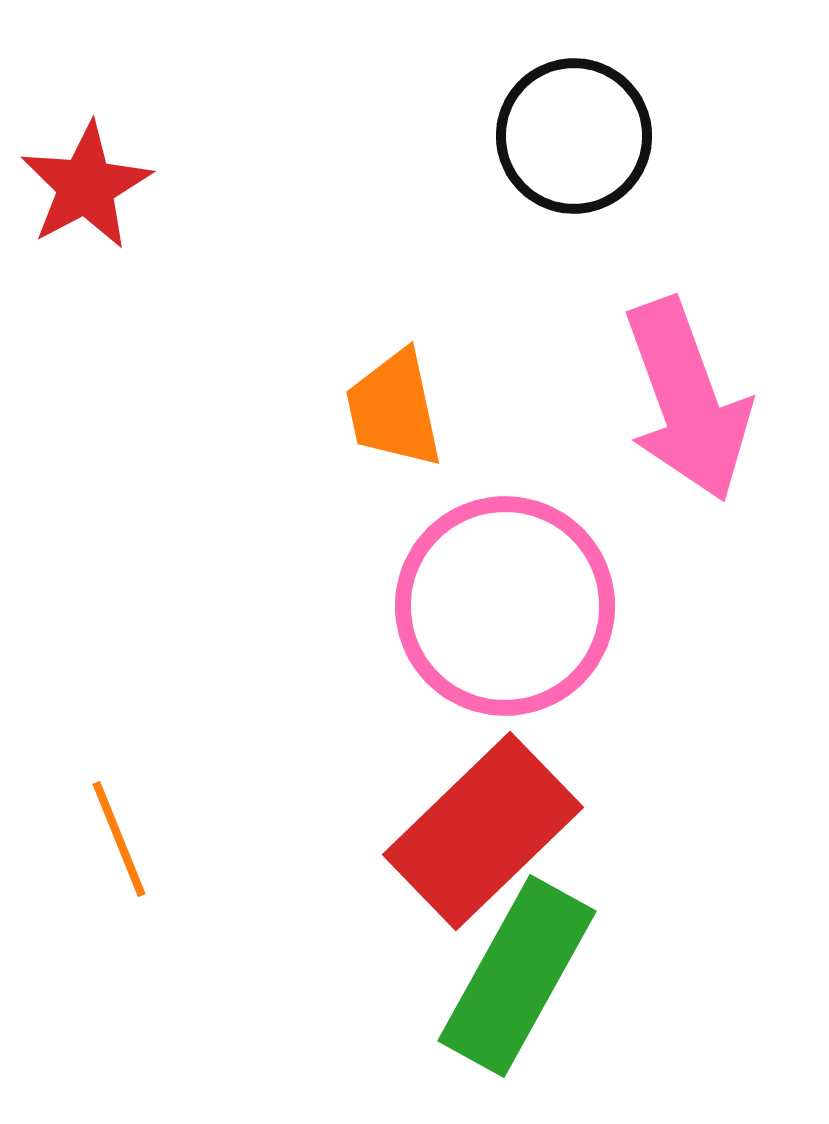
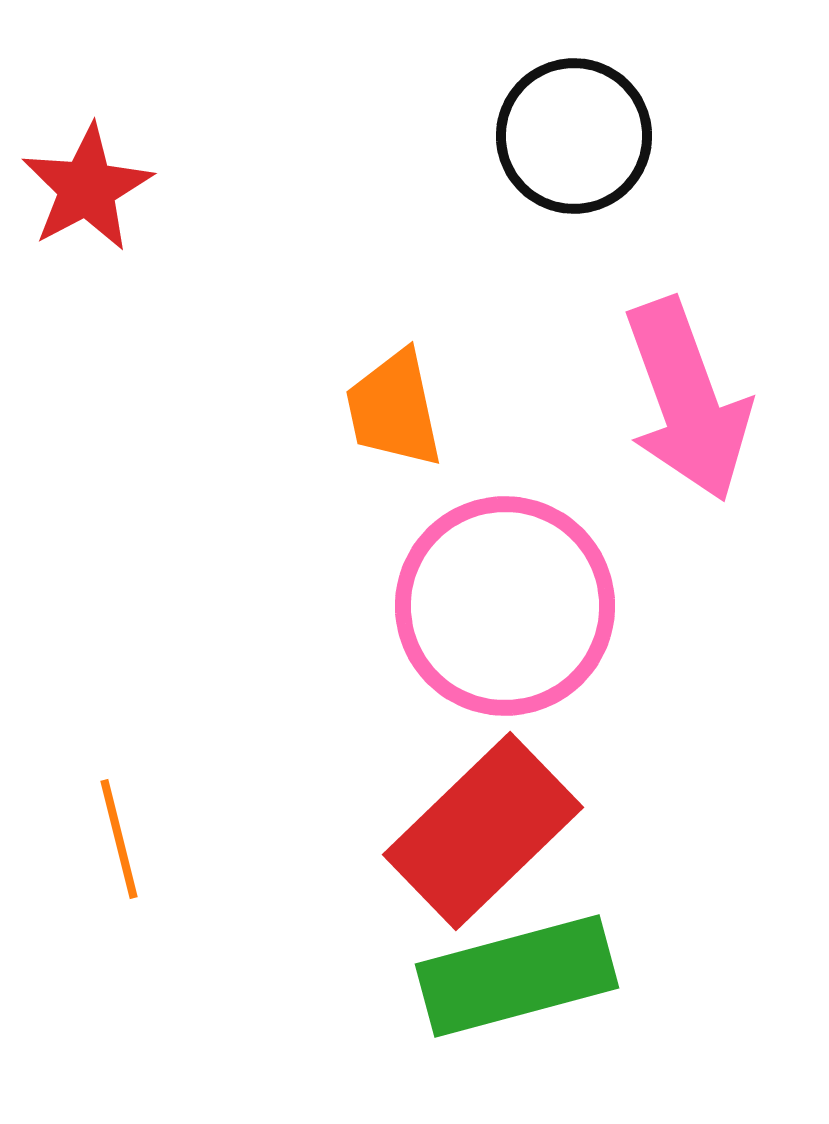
red star: moved 1 px right, 2 px down
orange line: rotated 8 degrees clockwise
green rectangle: rotated 46 degrees clockwise
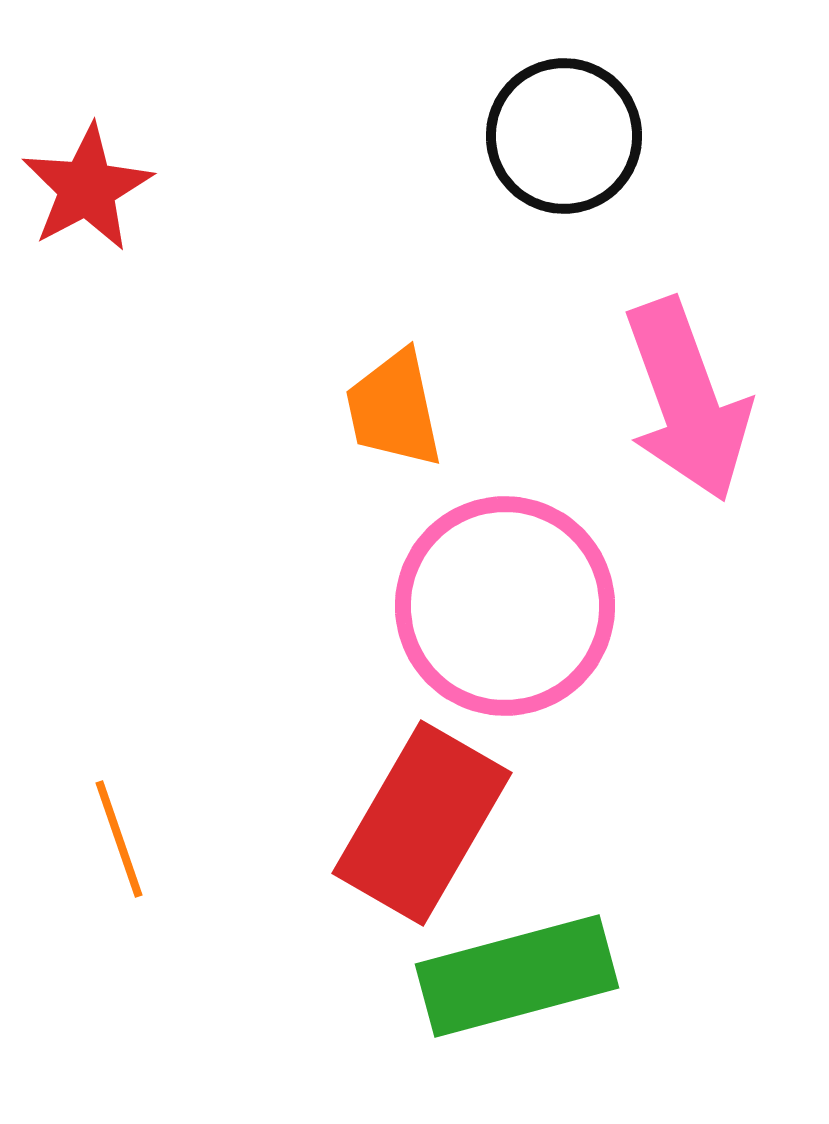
black circle: moved 10 px left
red rectangle: moved 61 px left, 8 px up; rotated 16 degrees counterclockwise
orange line: rotated 5 degrees counterclockwise
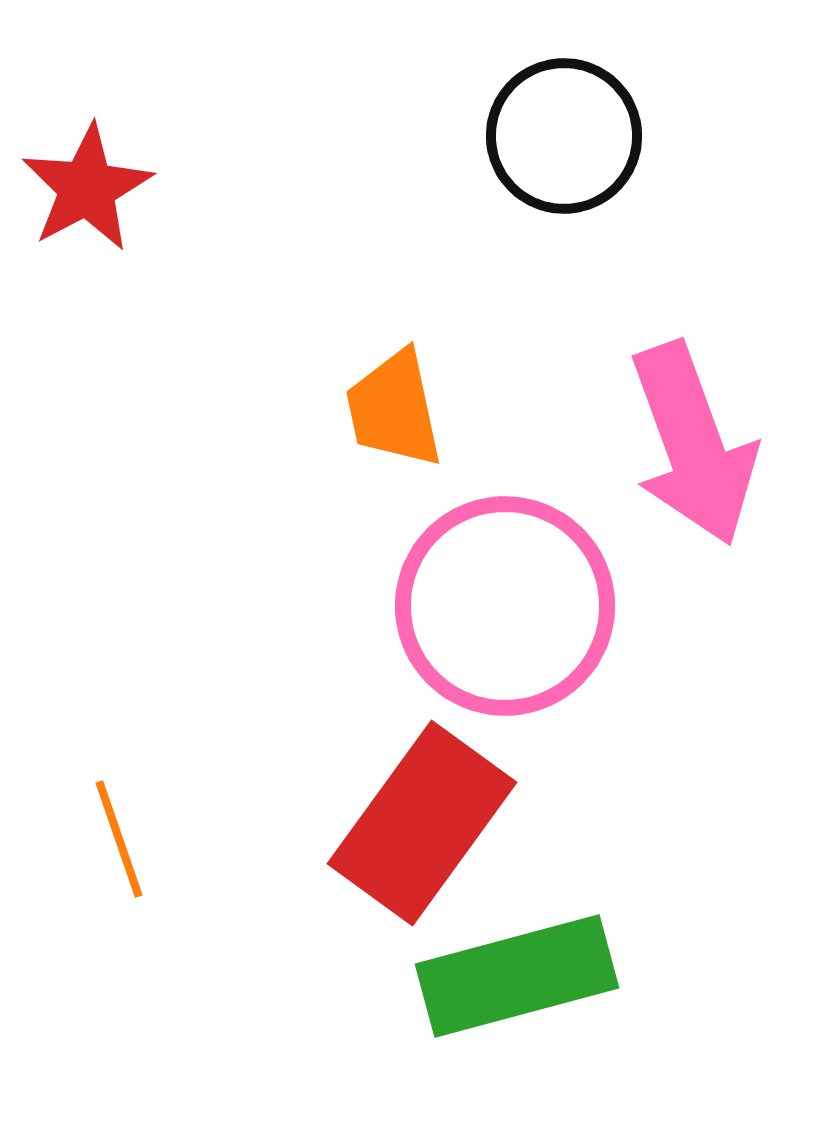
pink arrow: moved 6 px right, 44 px down
red rectangle: rotated 6 degrees clockwise
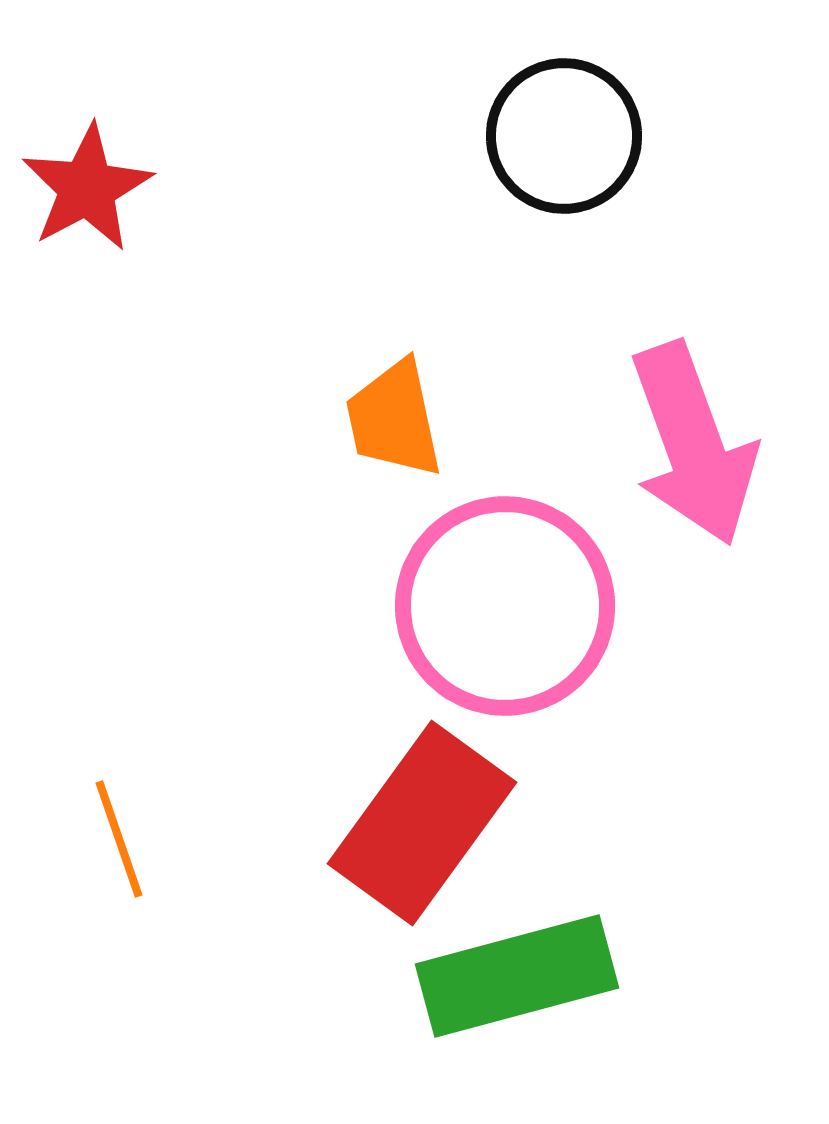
orange trapezoid: moved 10 px down
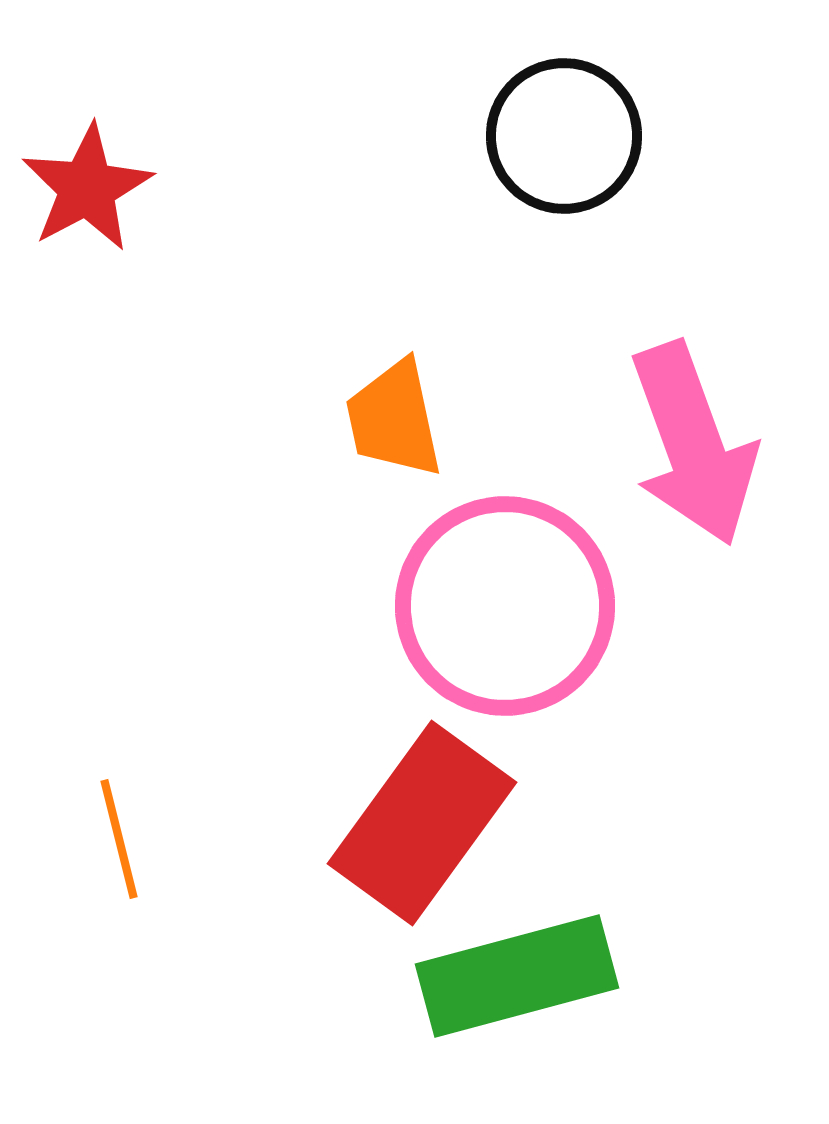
orange line: rotated 5 degrees clockwise
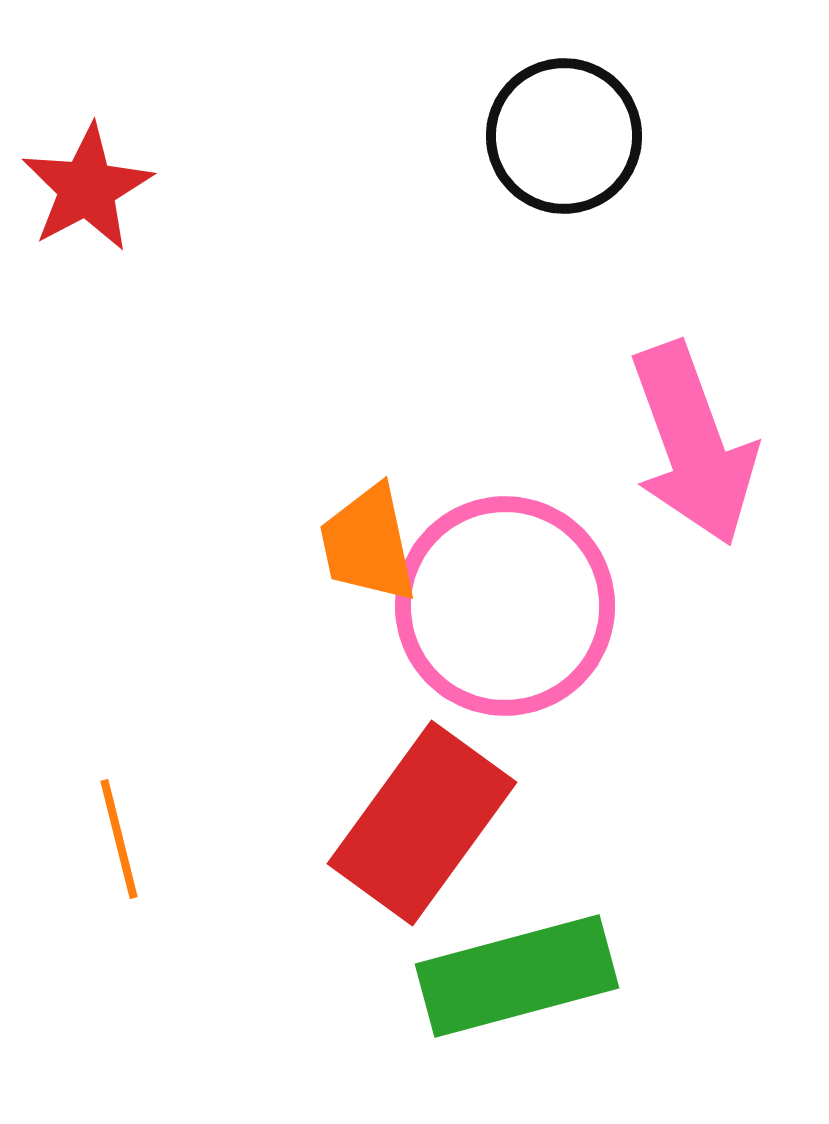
orange trapezoid: moved 26 px left, 125 px down
